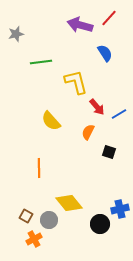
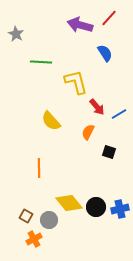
gray star: rotated 28 degrees counterclockwise
green line: rotated 10 degrees clockwise
black circle: moved 4 px left, 17 px up
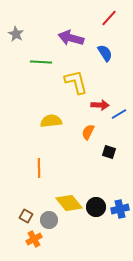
purple arrow: moved 9 px left, 13 px down
red arrow: moved 3 px right, 2 px up; rotated 48 degrees counterclockwise
yellow semicircle: rotated 125 degrees clockwise
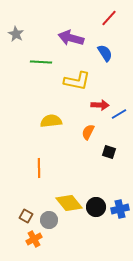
yellow L-shape: moved 1 px right, 1 px up; rotated 116 degrees clockwise
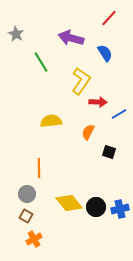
green line: rotated 55 degrees clockwise
yellow L-shape: moved 4 px right; rotated 68 degrees counterclockwise
red arrow: moved 2 px left, 3 px up
gray circle: moved 22 px left, 26 px up
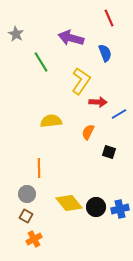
red line: rotated 66 degrees counterclockwise
blue semicircle: rotated 12 degrees clockwise
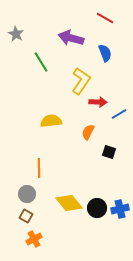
red line: moved 4 px left; rotated 36 degrees counterclockwise
black circle: moved 1 px right, 1 px down
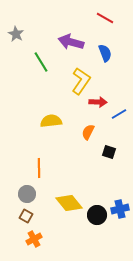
purple arrow: moved 4 px down
black circle: moved 7 px down
